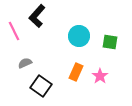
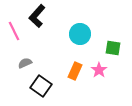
cyan circle: moved 1 px right, 2 px up
green square: moved 3 px right, 6 px down
orange rectangle: moved 1 px left, 1 px up
pink star: moved 1 px left, 6 px up
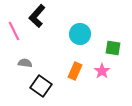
gray semicircle: rotated 32 degrees clockwise
pink star: moved 3 px right, 1 px down
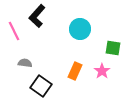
cyan circle: moved 5 px up
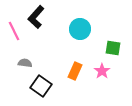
black L-shape: moved 1 px left, 1 px down
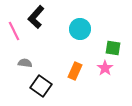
pink star: moved 3 px right, 3 px up
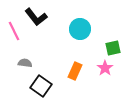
black L-shape: rotated 80 degrees counterclockwise
green square: rotated 21 degrees counterclockwise
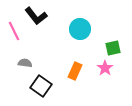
black L-shape: moved 1 px up
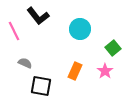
black L-shape: moved 2 px right
green square: rotated 28 degrees counterclockwise
gray semicircle: rotated 16 degrees clockwise
pink star: moved 3 px down
black square: rotated 25 degrees counterclockwise
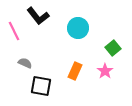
cyan circle: moved 2 px left, 1 px up
